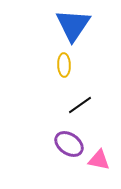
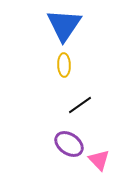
blue triangle: moved 9 px left
pink triangle: rotated 35 degrees clockwise
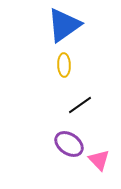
blue triangle: rotated 21 degrees clockwise
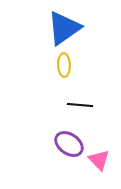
blue triangle: moved 3 px down
black line: rotated 40 degrees clockwise
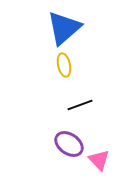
blue triangle: rotated 6 degrees counterclockwise
yellow ellipse: rotated 10 degrees counterclockwise
black line: rotated 25 degrees counterclockwise
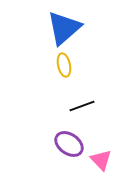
black line: moved 2 px right, 1 px down
pink triangle: moved 2 px right
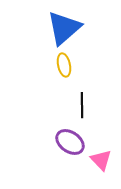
black line: moved 1 px up; rotated 70 degrees counterclockwise
purple ellipse: moved 1 px right, 2 px up
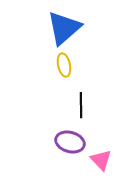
black line: moved 1 px left
purple ellipse: rotated 20 degrees counterclockwise
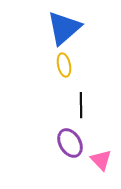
purple ellipse: moved 1 px down; rotated 44 degrees clockwise
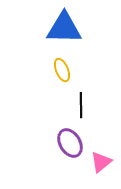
blue triangle: rotated 42 degrees clockwise
yellow ellipse: moved 2 px left, 5 px down; rotated 10 degrees counterclockwise
pink triangle: moved 2 px down; rotated 35 degrees clockwise
